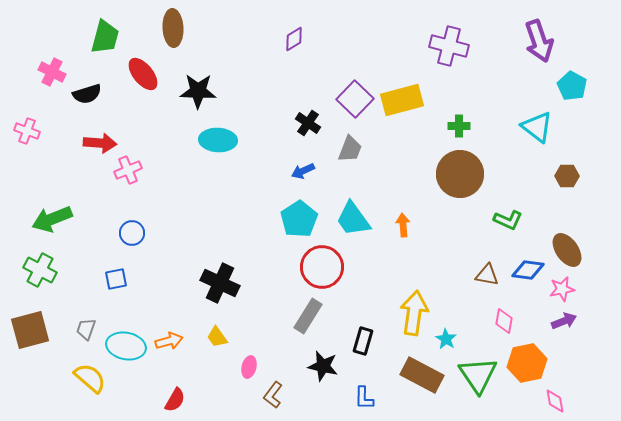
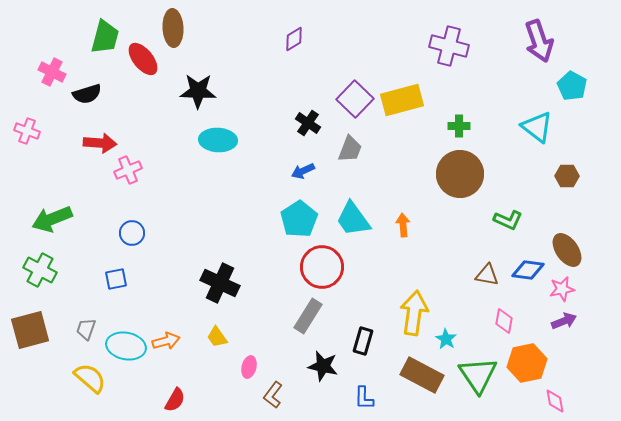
red ellipse at (143, 74): moved 15 px up
orange arrow at (169, 341): moved 3 px left
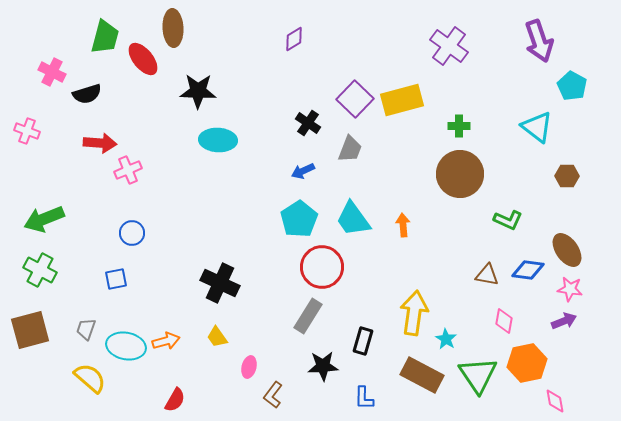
purple cross at (449, 46): rotated 21 degrees clockwise
green arrow at (52, 219): moved 8 px left
pink star at (562, 289): moved 8 px right; rotated 20 degrees clockwise
black star at (323, 366): rotated 16 degrees counterclockwise
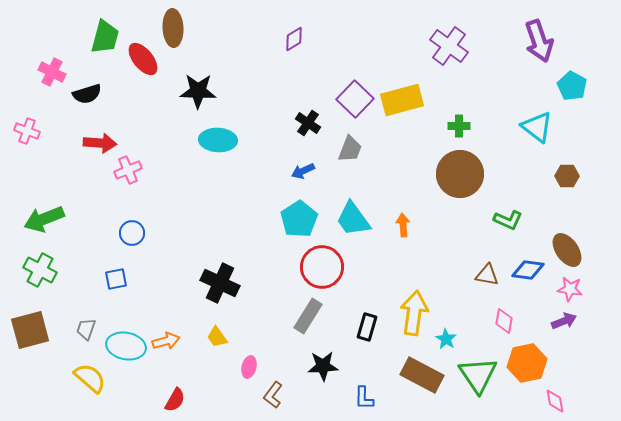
black rectangle at (363, 341): moved 4 px right, 14 px up
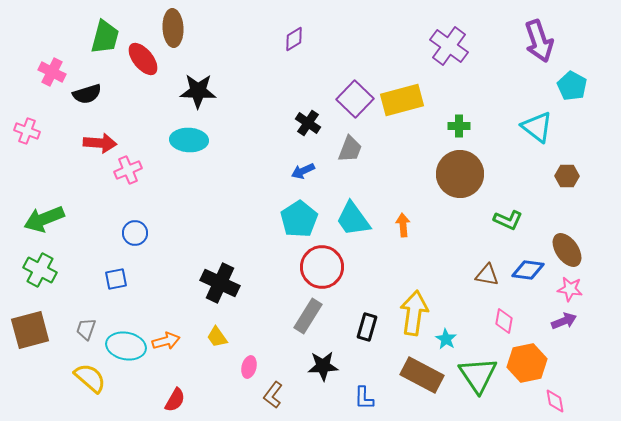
cyan ellipse at (218, 140): moved 29 px left
blue circle at (132, 233): moved 3 px right
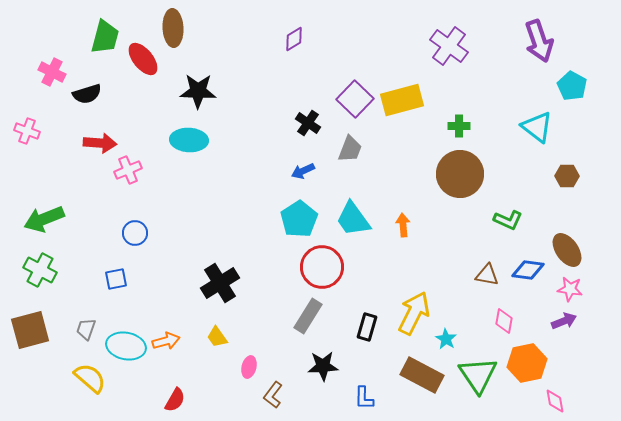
black cross at (220, 283): rotated 33 degrees clockwise
yellow arrow at (414, 313): rotated 18 degrees clockwise
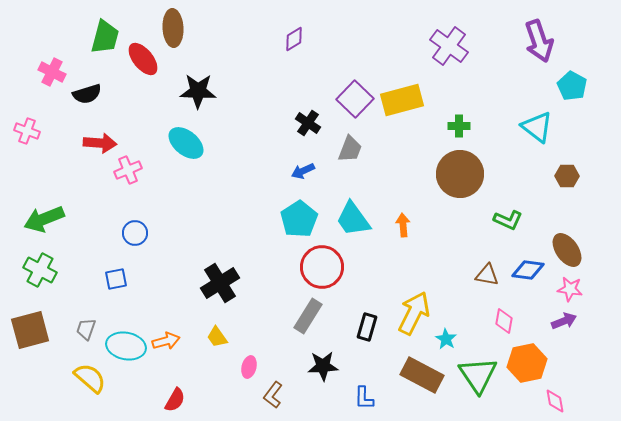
cyan ellipse at (189, 140): moved 3 px left, 3 px down; rotated 36 degrees clockwise
